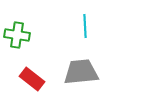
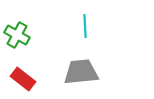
green cross: rotated 20 degrees clockwise
red rectangle: moved 9 px left
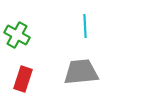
red rectangle: rotated 70 degrees clockwise
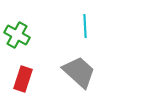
gray trapezoid: moved 2 px left; rotated 48 degrees clockwise
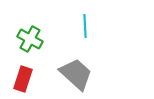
green cross: moved 13 px right, 4 px down
gray trapezoid: moved 3 px left, 2 px down
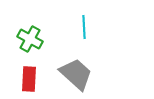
cyan line: moved 1 px left, 1 px down
red rectangle: moved 6 px right; rotated 15 degrees counterclockwise
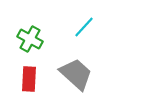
cyan line: rotated 45 degrees clockwise
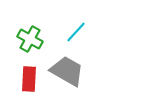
cyan line: moved 8 px left, 5 px down
gray trapezoid: moved 9 px left, 3 px up; rotated 12 degrees counterclockwise
